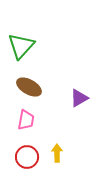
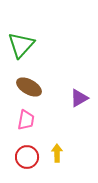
green triangle: moved 1 px up
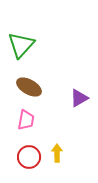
red circle: moved 2 px right
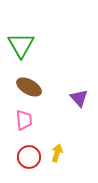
green triangle: rotated 12 degrees counterclockwise
purple triangle: rotated 42 degrees counterclockwise
pink trapezoid: moved 2 px left; rotated 15 degrees counterclockwise
yellow arrow: rotated 18 degrees clockwise
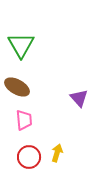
brown ellipse: moved 12 px left
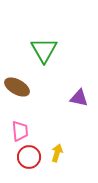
green triangle: moved 23 px right, 5 px down
purple triangle: rotated 36 degrees counterclockwise
pink trapezoid: moved 4 px left, 11 px down
